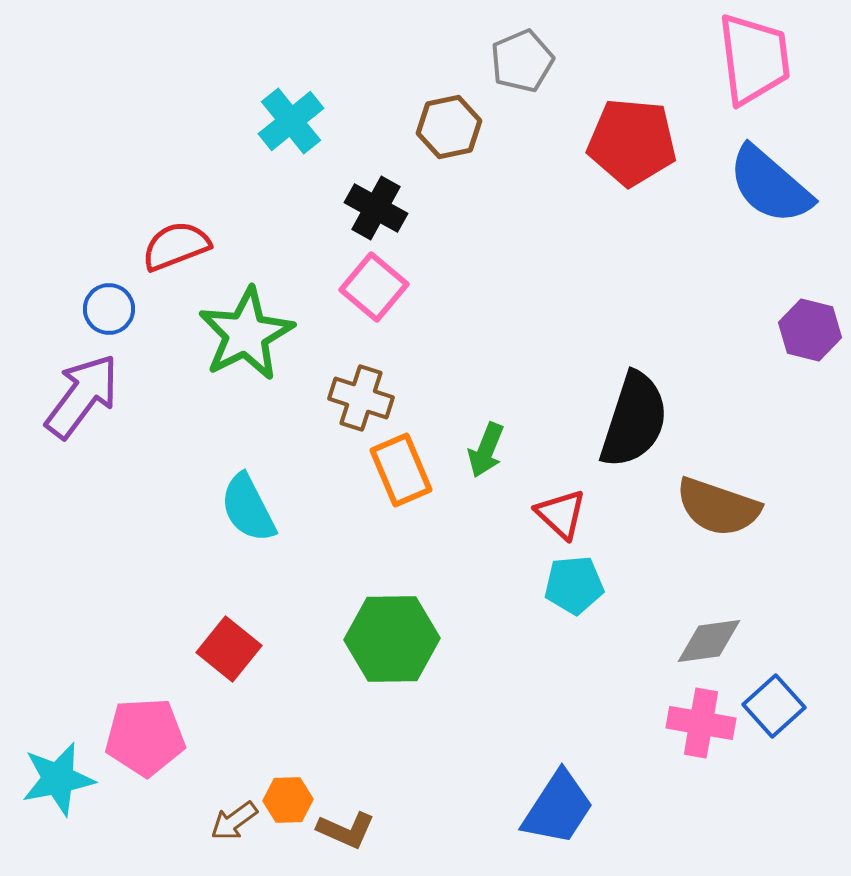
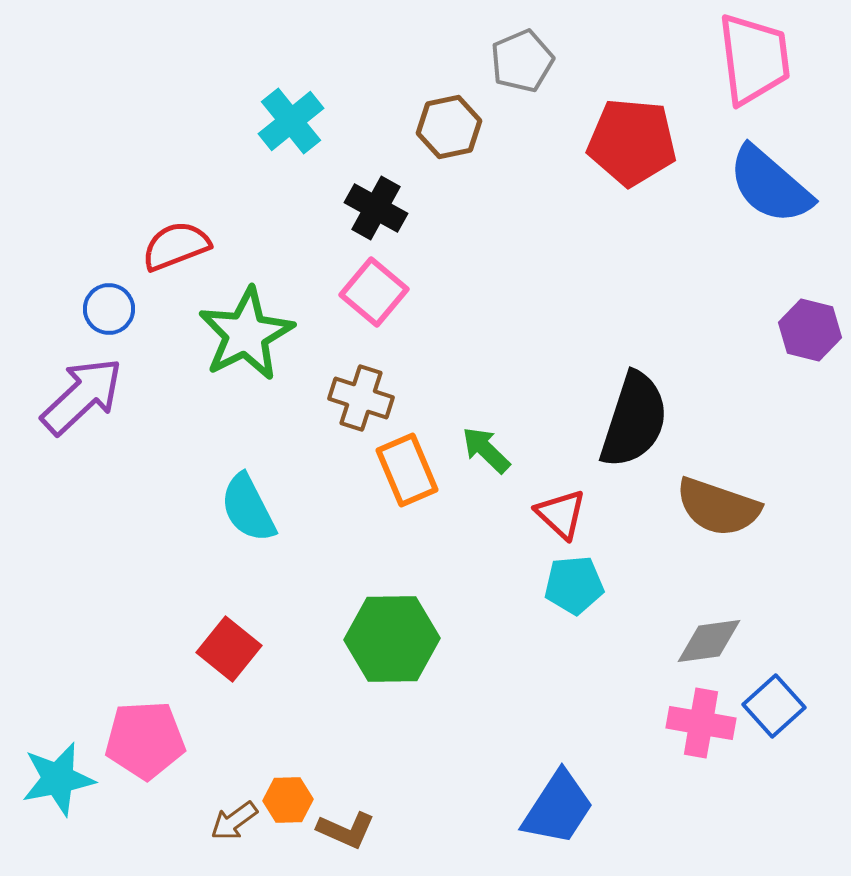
pink square: moved 5 px down
purple arrow: rotated 10 degrees clockwise
green arrow: rotated 112 degrees clockwise
orange rectangle: moved 6 px right
pink pentagon: moved 3 px down
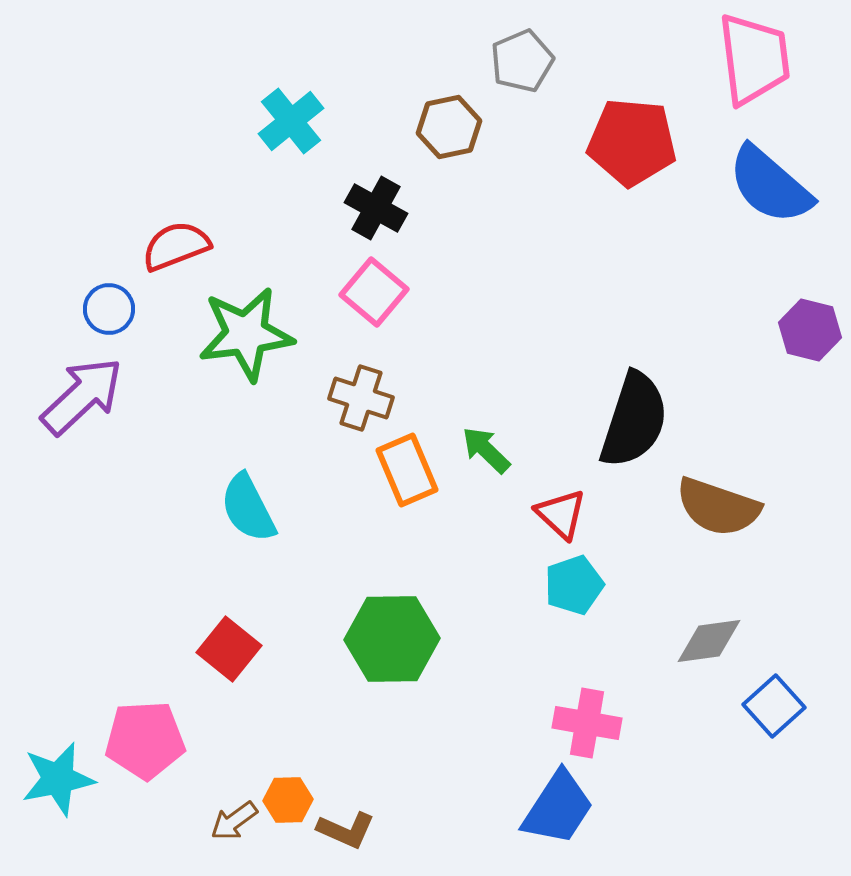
green star: rotated 20 degrees clockwise
cyan pentagon: rotated 14 degrees counterclockwise
pink cross: moved 114 px left
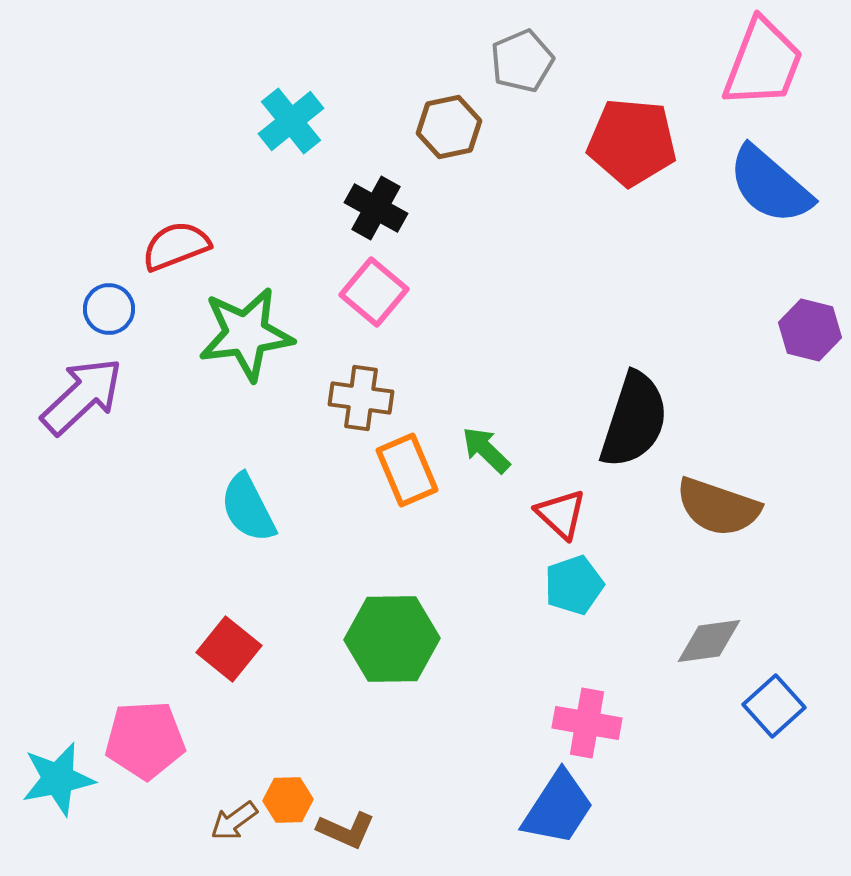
pink trapezoid: moved 9 px right, 4 px down; rotated 28 degrees clockwise
brown cross: rotated 10 degrees counterclockwise
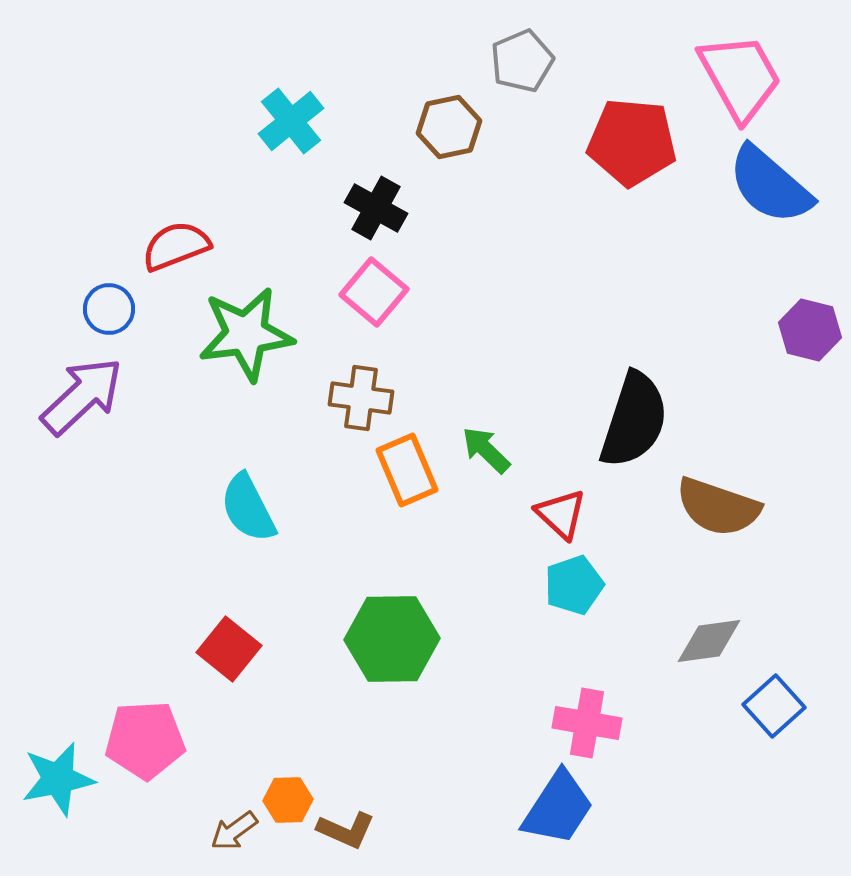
pink trapezoid: moved 23 px left, 14 px down; rotated 50 degrees counterclockwise
brown arrow: moved 10 px down
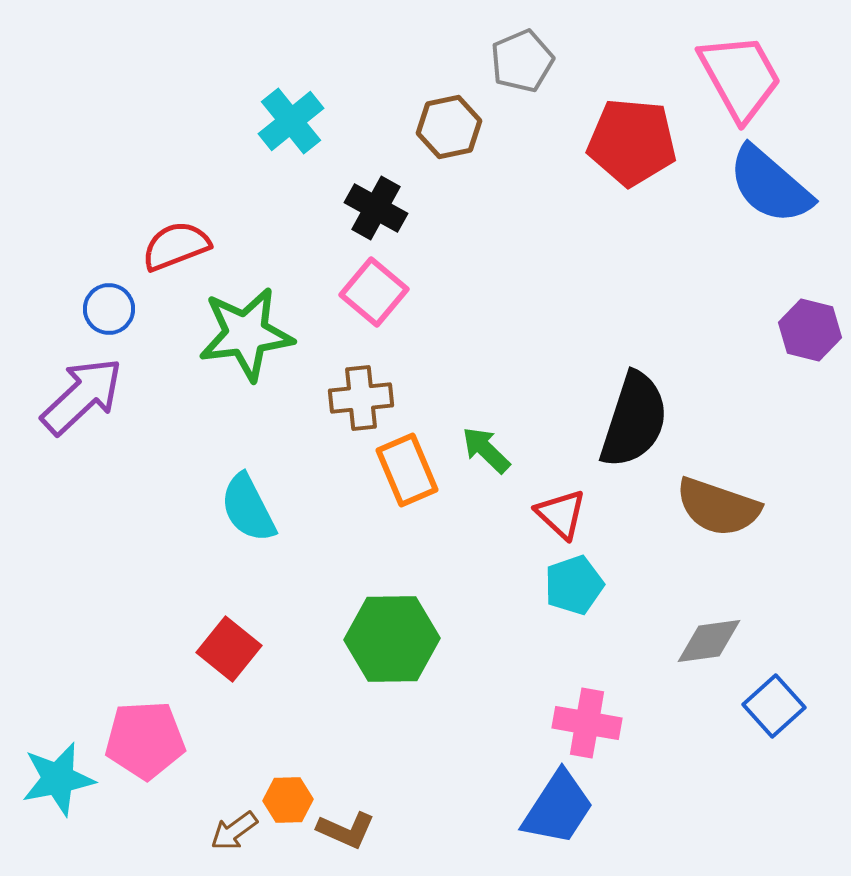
brown cross: rotated 14 degrees counterclockwise
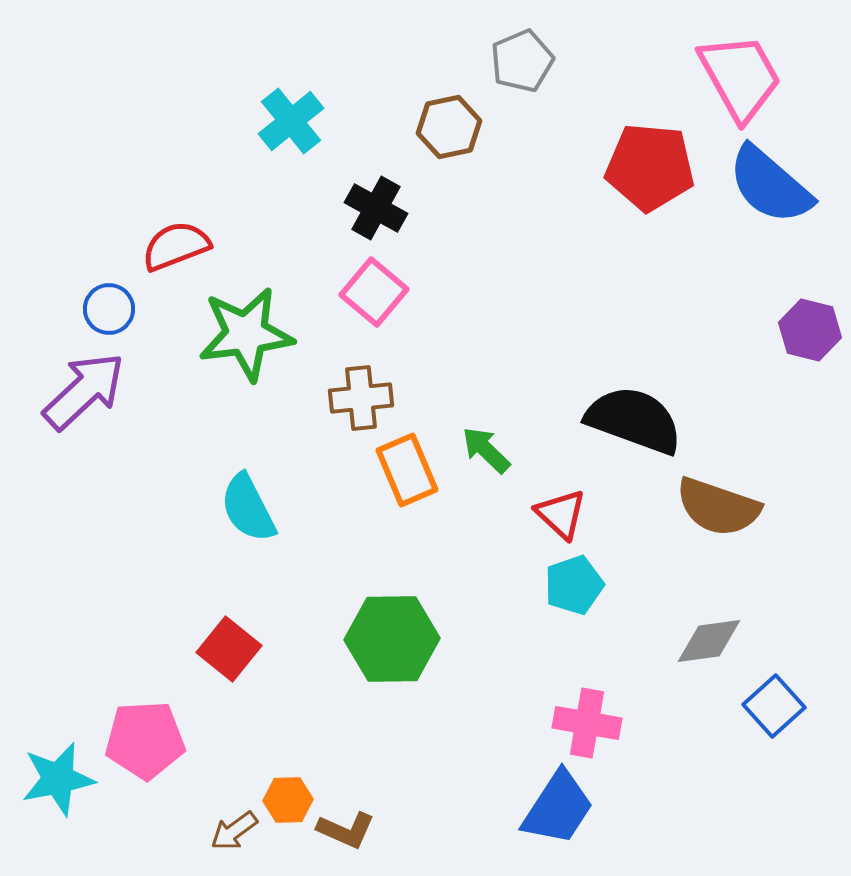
red pentagon: moved 18 px right, 25 px down
purple arrow: moved 2 px right, 5 px up
black semicircle: rotated 88 degrees counterclockwise
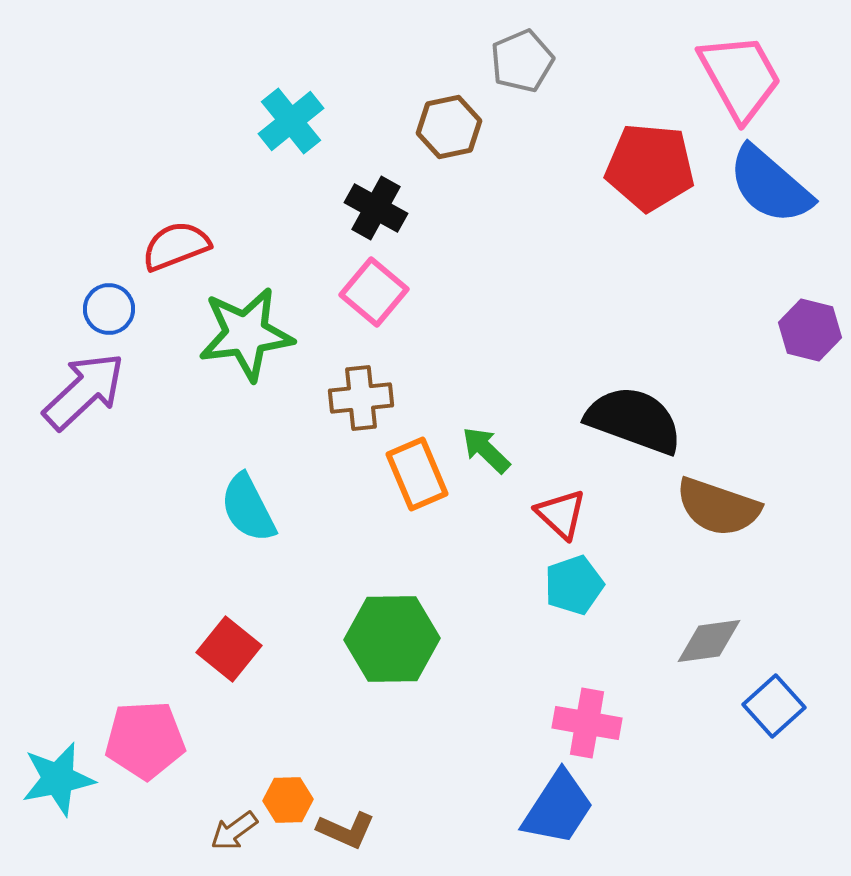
orange rectangle: moved 10 px right, 4 px down
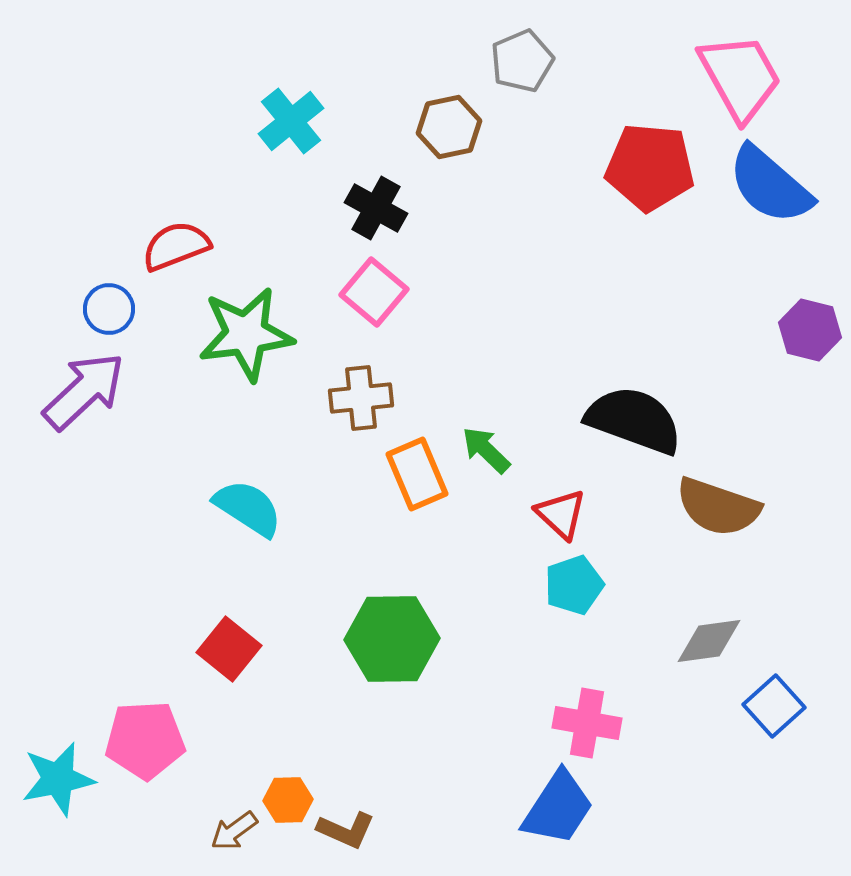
cyan semicircle: rotated 150 degrees clockwise
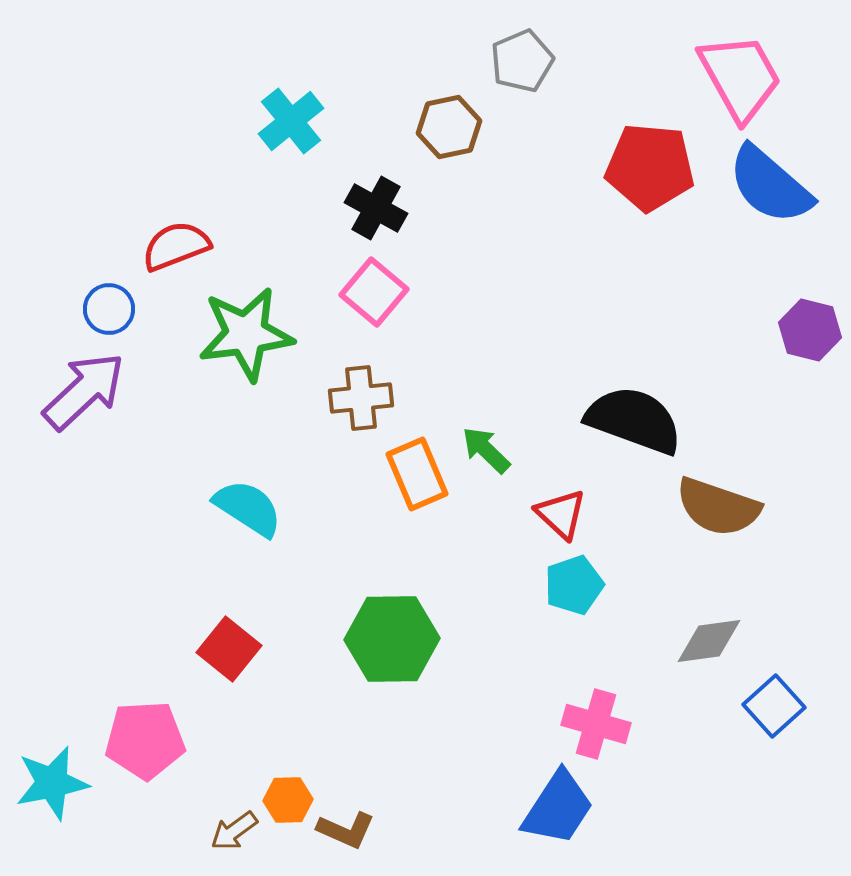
pink cross: moved 9 px right, 1 px down; rotated 6 degrees clockwise
cyan star: moved 6 px left, 4 px down
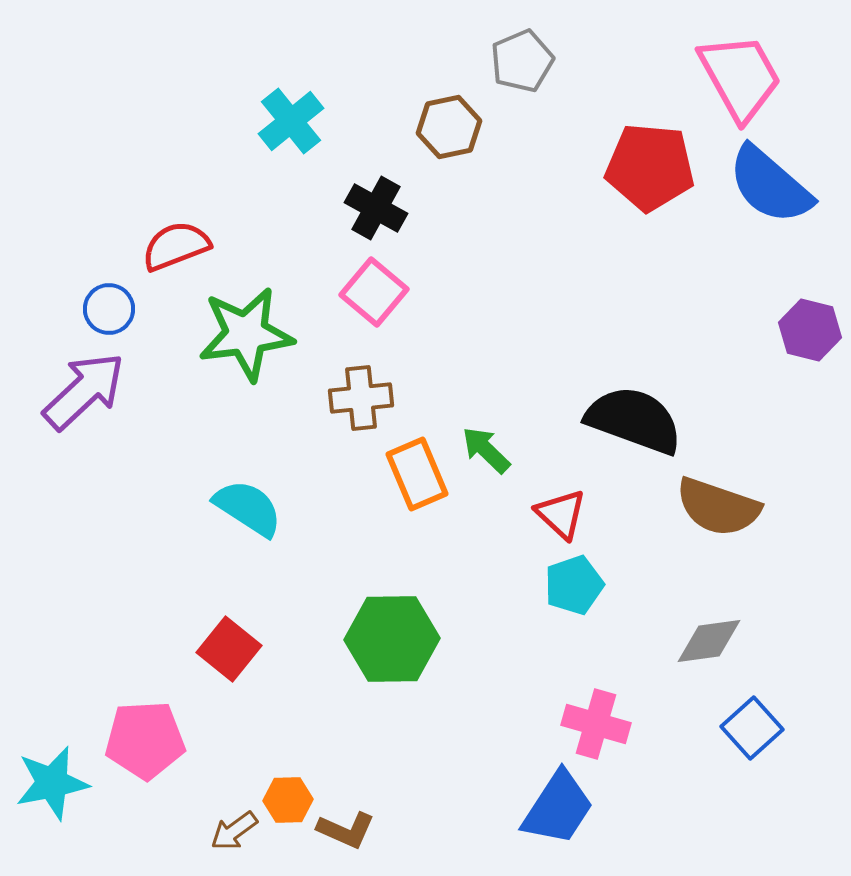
blue square: moved 22 px left, 22 px down
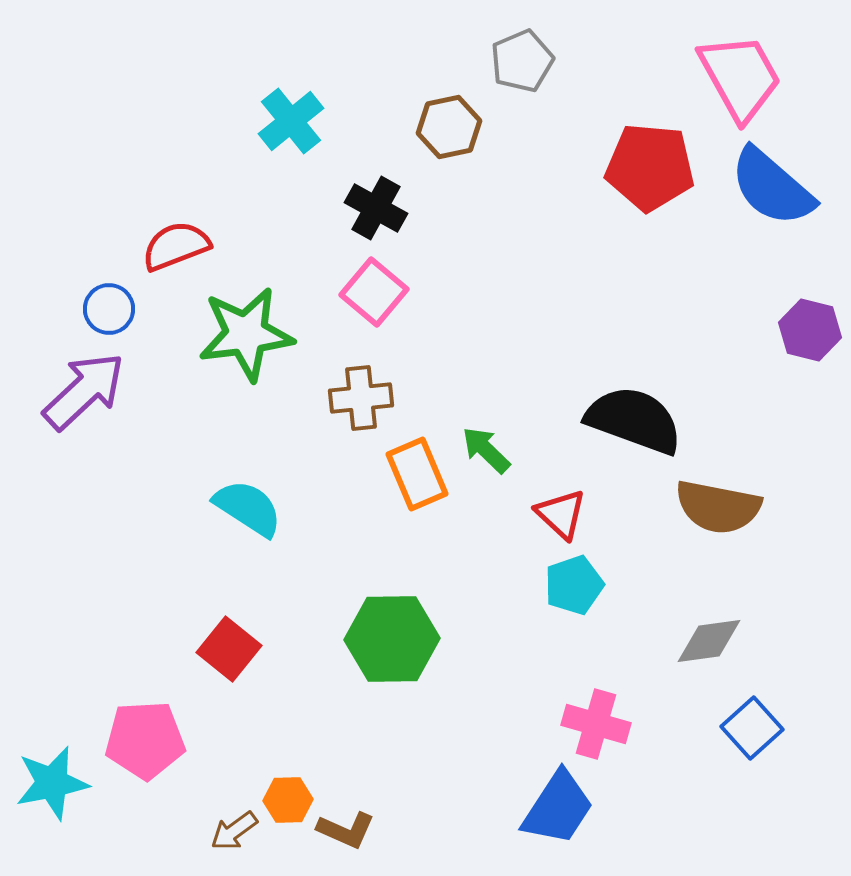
blue semicircle: moved 2 px right, 2 px down
brown semicircle: rotated 8 degrees counterclockwise
